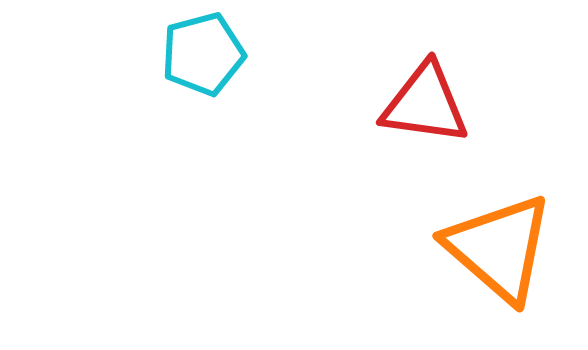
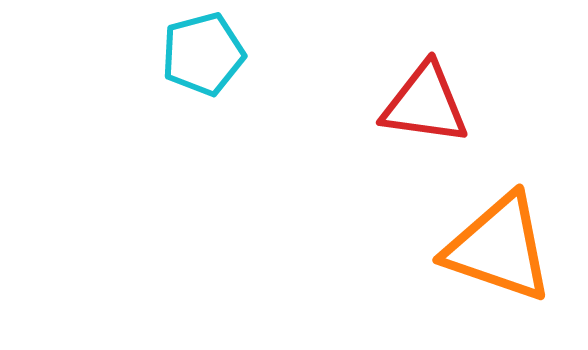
orange triangle: rotated 22 degrees counterclockwise
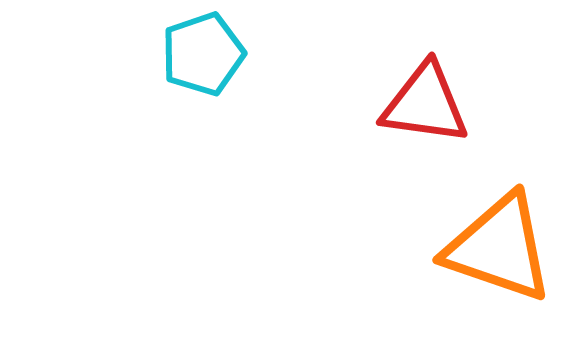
cyan pentagon: rotated 4 degrees counterclockwise
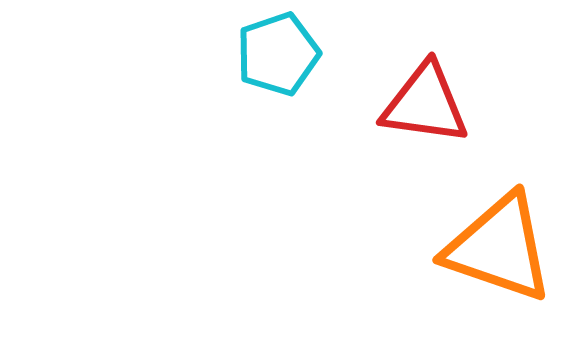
cyan pentagon: moved 75 px right
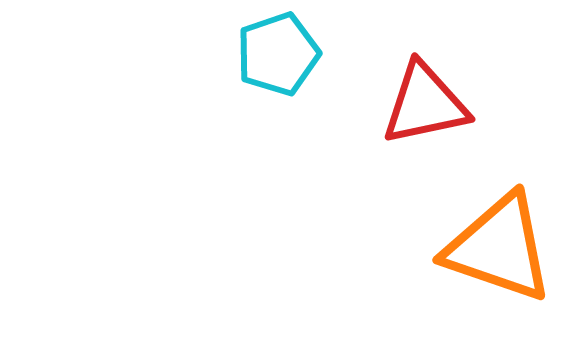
red triangle: rotated 20 degrees counterclockwise
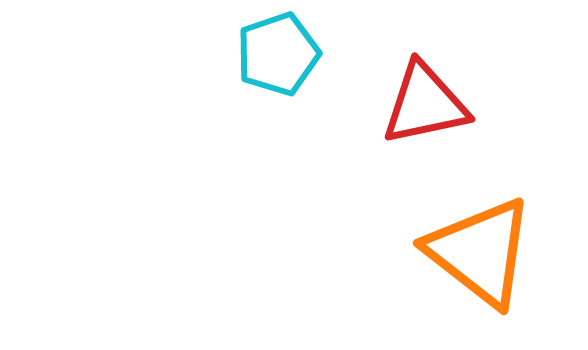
orange triangle: moved 19 px left, 4 px down; rotated 19 degrees clockwise
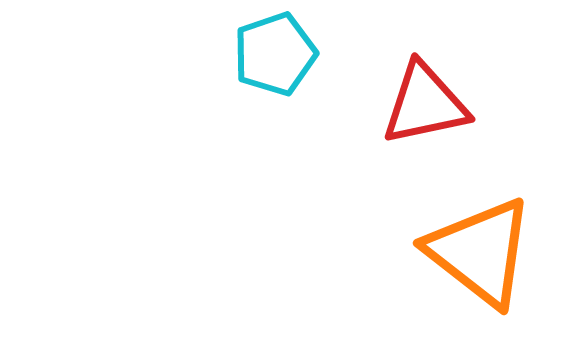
cyan pentagon: moved 3 px left
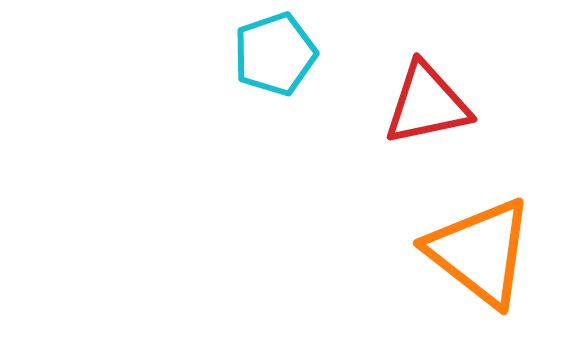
red triangle: moved 2 px right
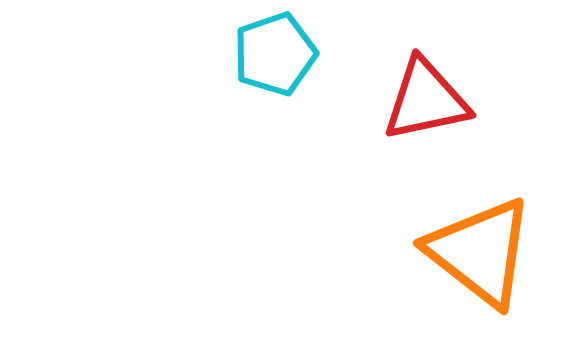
red triangle: moved 1 px left, 4 px up
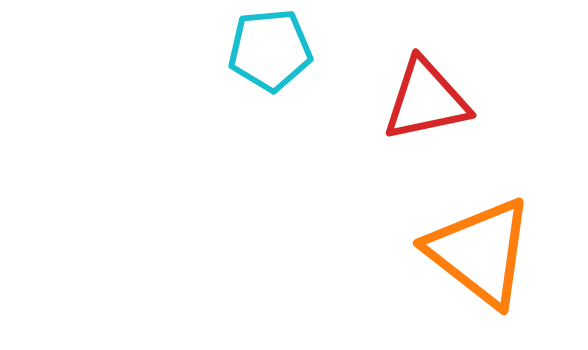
cyan pentagon: moved 5 px left, 4 px up; rotated 14 degrees clockwise
